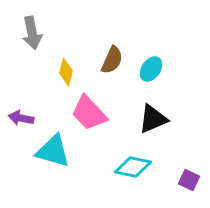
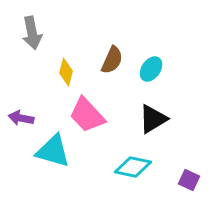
pink trapezoid: moved 2 px left, 2 px down
black triangle: rotated 8 degrees counterclockwise
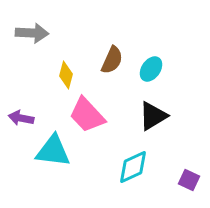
gray arrow: rotated 76 degrees counterclockwise
yellow diamond: moved 3 px down
black triangle: moved 3 px up
cyan triangle: rotated 9 degrees counterclockwise
cyan diamond: rotated 36 degrees counterclockwise
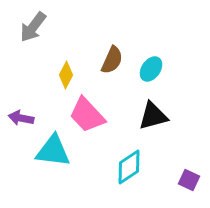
gray arrow: moved 1 px right, 6 px up; rotated 124 degrees clockwise
yellow diamond: rotated 12 degrees clockwise
black triangle: rotated 16 degrees clockwise
cyan diamond: moved 4 px left; rotated 9 degrees counterclockwise
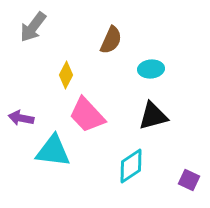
brown semicircle: moved 1 px left, 20 px up
cyan ellipse: rotated 50 degrees clockwise
cyan diamond: moved 2 px right, 1 px up
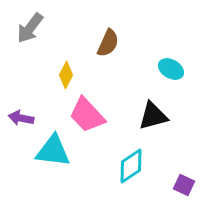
gray arrow: moved 3 px left, 1 px down
brown semicircle: moved 3 px left, 3 px down
cyan ellipse: moved 20 px right; rotated 35 degrees clockwise
purple square: moved 5 px left, 5 px down
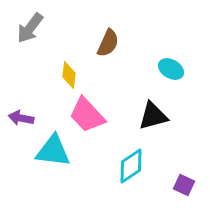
yellow diamond: moved 3 px right; rotated 20 degrees counterclockwise
